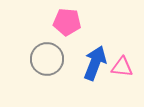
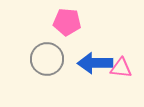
blue arrow: rotated 112 degrees counterclockwise
pink triangle: moved 1 px left, 1 px down
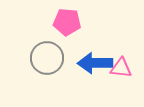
gray circle: moved 1 px up
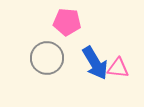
blue arrow: rotated 120 degrees counterclockwise
pink triangle: moved 3 px left
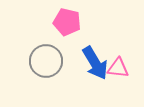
pink pentagon: rotated 8 degrees clockwise
gray circle: moved 1 px left, 3 px down
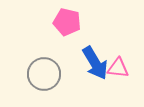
gray circle: moved 2 px left, 13 px down
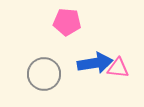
pink pentagon: rotated 8 degrees counterclockwise
blue arrow: rotated 68 degrees counterclockwise
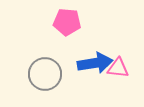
gray circle: moved 1 px right
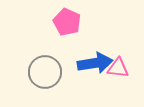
pink pentagon: rotated 20 degrees clockwise
gray circle: moved 2 px up
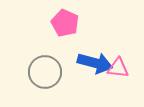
pink pentagon: moved 2 px left, 1 px down
blue arrow: rotated 24 degrees clockwise
